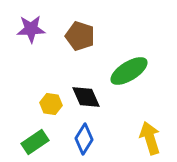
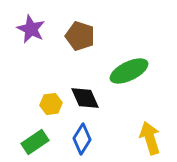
purple star: rotated 28 degrees clockwise
green ellipse: rotated 6 degrees clockwise
black diamond: moved 1 px left, 1 px down
yellow hexagon: rotated 15 degrees counterclockwise
blue diamond: moved 2 px left
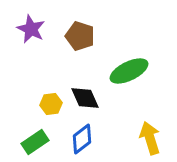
blue diamond: rotated 20 degrees clockwise
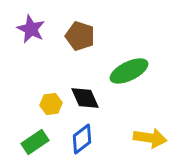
yellow arrow: rotated 116 degrees clockwise
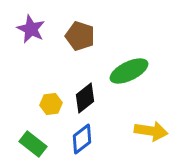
black diamond: rotated 76 degrees clockwise
yellow arrow: moved 1 px right, 7 px up
green rectangle: moved 2 px left, 2 px down; rotated 72 degrees clockwise
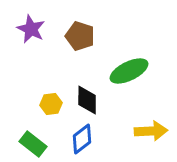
black diamond: moved 2 px right, 2 px down; rotated 52 degrees counterclockwise
yellow arrow: rotated 12 degrees counterclockwise
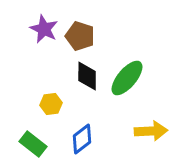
purple star: moved 13 px right
green ellipse: moved 2 px left, 7 px down; rotated 24 degrees counterclockwise
black diamond: moved 24 px up
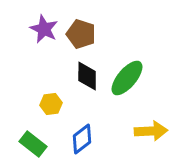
brown pentagon: moved 1 px right, 2 px up
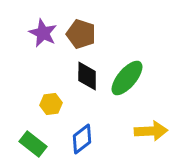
purple star: moved 1 px left, 4 px down
